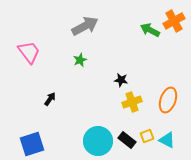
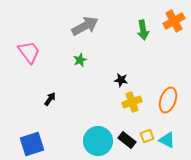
green arrow: moved 7 px left; rotated 126 degrees counterclockwise
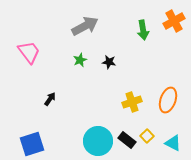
black star: moved 12 px left, 18 px up
yellow square: rotated 24 degrees counterclockwise
cyan triangle: moved 6 px right, 3 px down
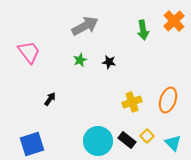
orange cross: rotated 15 degrees counterclockwise
cyan triangle: rotated 18 degrees clockwise
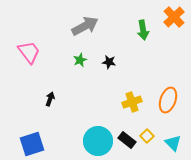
orange cross: moved 4 px up
black arrow: rotated 16 degrees counterclockwise
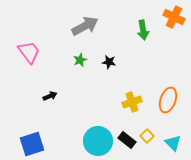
orange cross: rotated 20 degrees counterclockwise
black arrow: moved 3 px up; rotated 48 degrees clockwise
